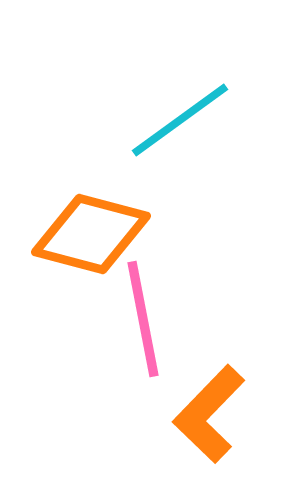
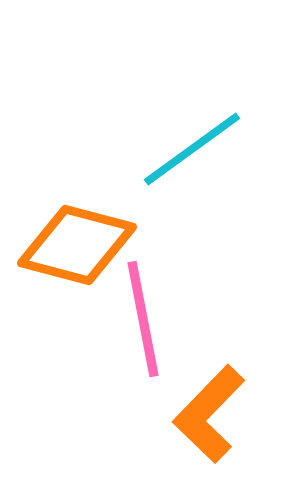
cyan line: moved 12 px right, 29 px down
orange diamond: moved 14 px left, 11 px down
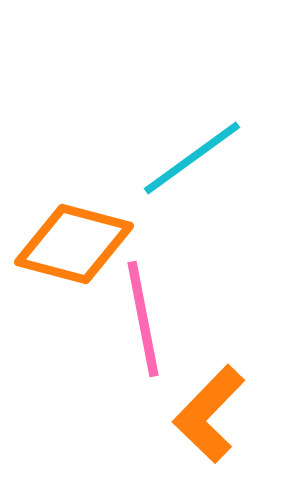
cyan line: moved 9 px down
orange diamond: moved 3 px left, 1 px up
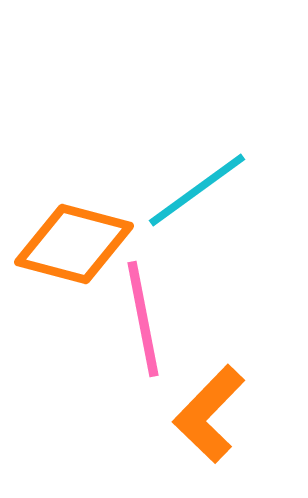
cyan line: moved 5 px right, 32 px down
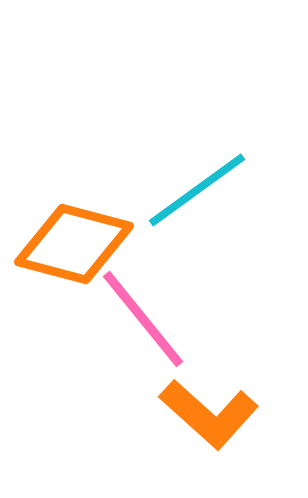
pink line: rotated 28 degrees counterclockwise
orange L-shape: rotated 92 degrees counterclockwise
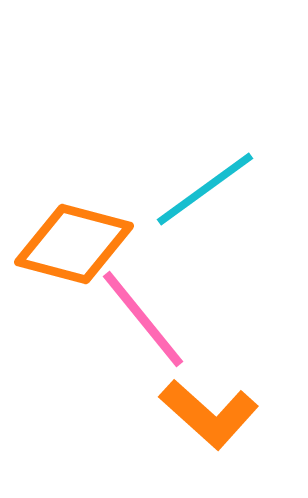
cyan line: moved 8 px right, 1 px up
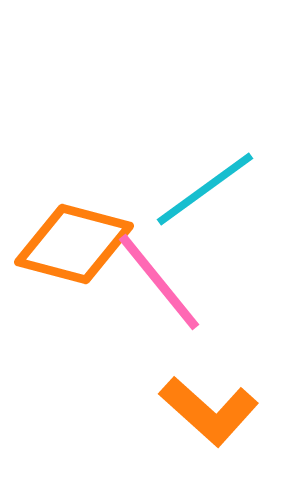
pink line: moved 16 px right, 37 px up
orange L-shape: moved 3 px up
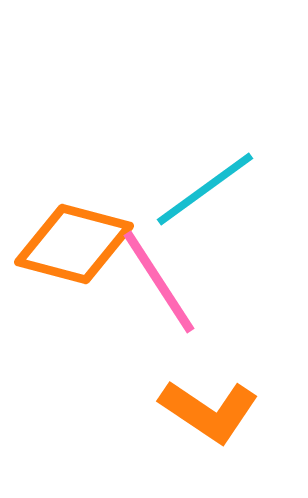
pink line: rotated 6 degrees clockwise
orange L-shape: rotated 8 degrees counterclockwise
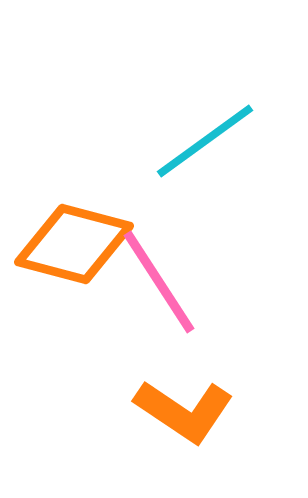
cyan line: moved 48 px up
orange L-shape: moved 25 px left
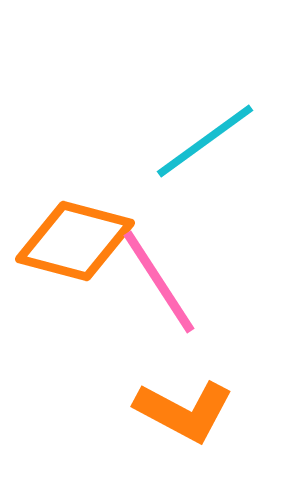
orange diamond: moved 1 px right, 3 px up
orange L-shape: rotated 6 degrees counterclockwise
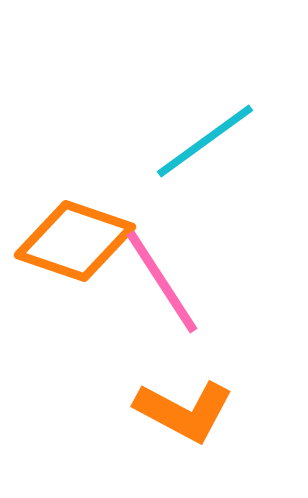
orange diamond: rotated 4 degrees clockwise
pink line: moved 3 px right
